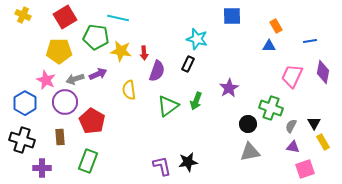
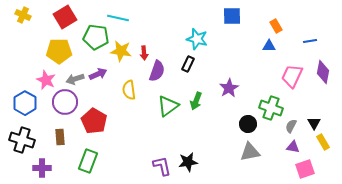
red pentagon: moved 2 px right
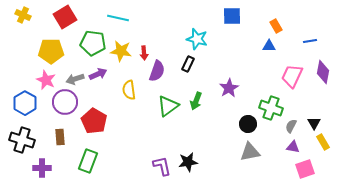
green pentagon: moved 3 px left, 6 px down
yellow pentagon: moved 8 px left
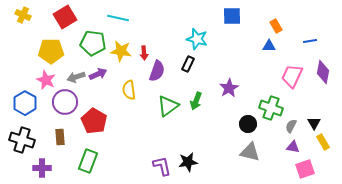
gray arrow: moved 1 px right, 2 px up
gray triangle: rotated 25 degrees clockwise
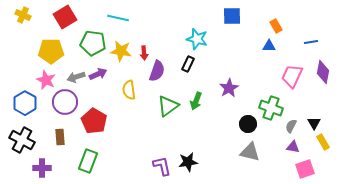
blue line: moved 1 px right, 1 px down
black cross: rotated 10 degrees clockwise
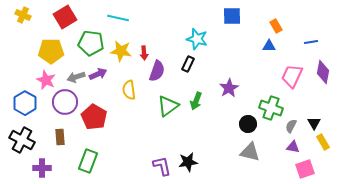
green pentagon: moved 2 px left
red pentagon: moved 4 px up
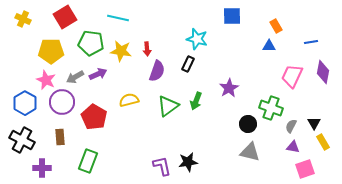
yellow cross: moved 4 px down
red arrow: moved 3 px right, 4 px up
gray arrow: moved 1 px left; rotated 12 degrees counterclockwise
yellow semicircle: moved 10 px down; rotated 84 degrees clockwise
purple circle: moved 3 px left
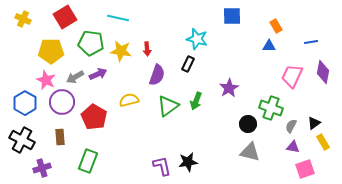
purple semicircle: moved 4 px down
black triangle: rotated 24 degrees clockwise
purple cross: rotated 18 degrees counterclockwise
